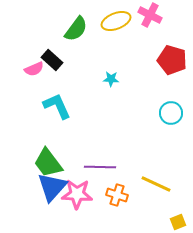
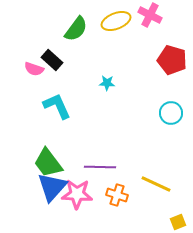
pink semicircle: rotated 42 degrees clockwise
cyan star: moved 4 px left, 4 px down
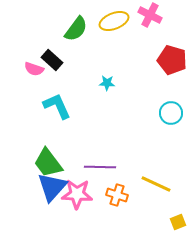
yellow ellipse: moved 2 px left
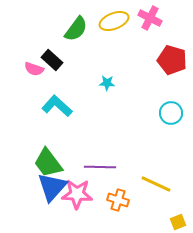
pink cross: moved 3 px down
cyan L-shape: rotated 24 degrees counterclockwise
orange cross: moved 1 px right, 5 px down
